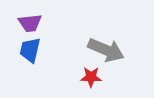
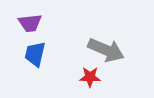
blue trapezoid: moved 5 px right, 4 px down
red star: moved 1 px left
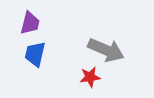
purple trapezoid: rotated 70 degrees counterclockwise
red star: rotated 10 degrees counterclockwise
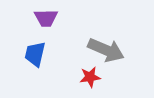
purple trapezoid: moved 16 px right, 5 px up; rotated 75 degrees clockwise
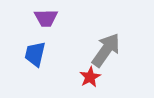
gray arrow: rotated 78 degrees counterclockwise
red star: rotated 20 degrees counterclockwise
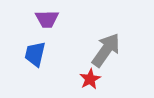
purple trapezoid: moved 1 px right, 1 px down
red star: moved 2 px down
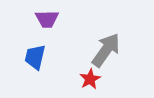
blue trapezoid: moved 3 px down
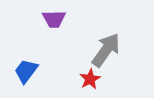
purple trapezoid: moved 7 px right
blue trapezoid: moved 9 px left, 14 px down; rotated 24 degrees clockwise
